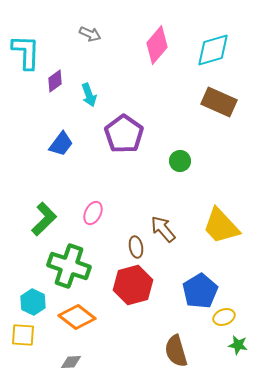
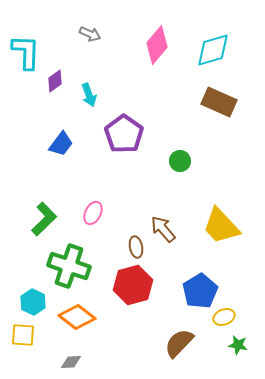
brown semicircle: moved 3 px right, 8 px up; rotated 60 degrees clockwise
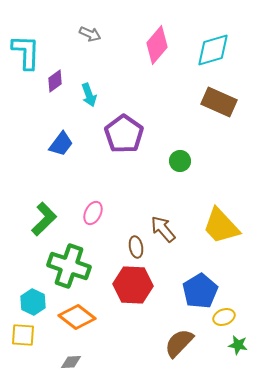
red hexagon: rotated 18 degrees clockwise
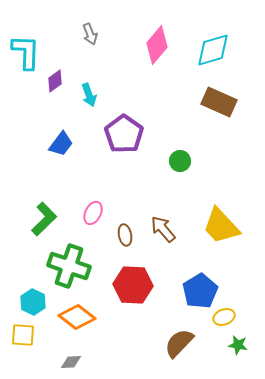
gray arrow: rotated 45 degrees clockwise
brown ellipse: moved 11 px left, 12 px up
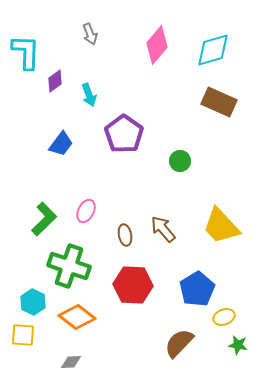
pink ellipse: moved 7 px left, 2 px up
blue pentagon: moved 3 px left, 2 px up
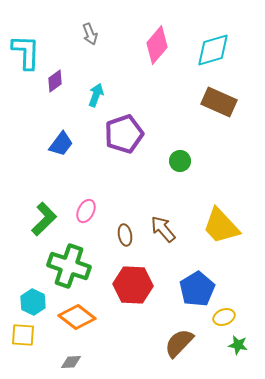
cyan arrow: moved 7 px right; rotated 140 degrees counterclockwise
purple pentagon: rotated 18 degrees clockwise
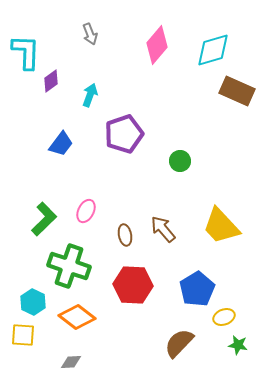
purple diamond: moved 4 px left
cyan arrow: moved 6 px left
brown rectangle: moved 18 px right, 11 px up
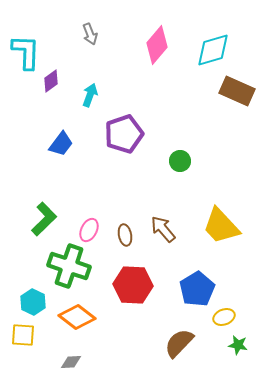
pink ellipse: moved 3 px right, 19 px down
